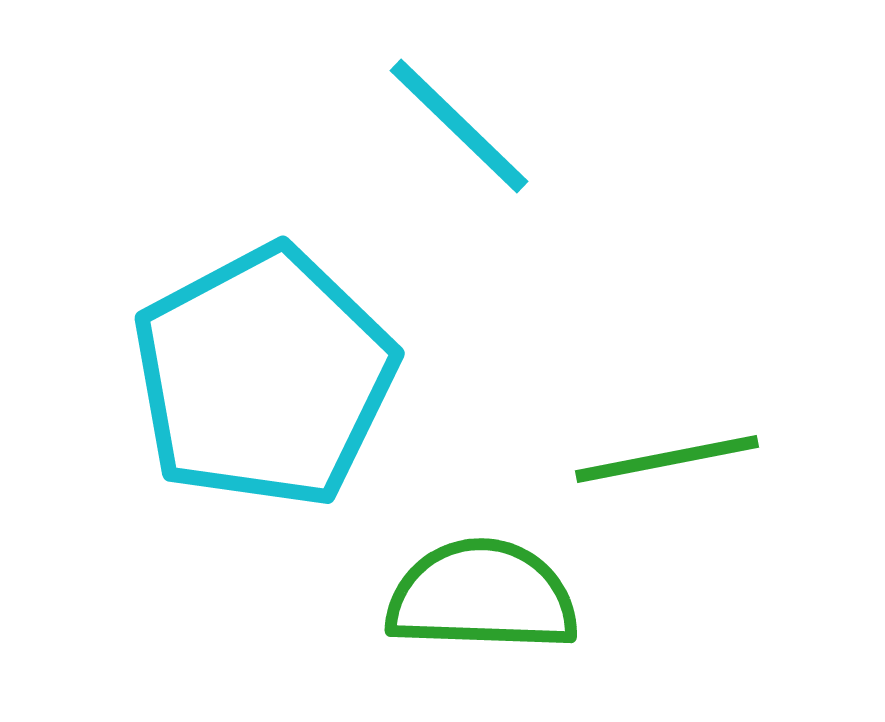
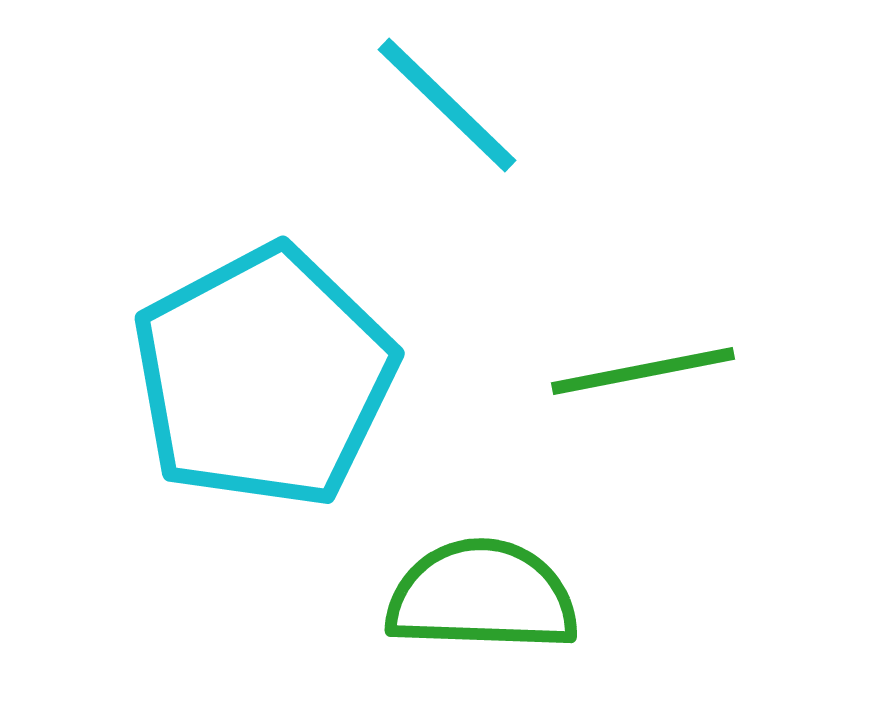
cyan line: moved 12 px left, 21 px up
green line: moved 24 px left, 88 px up
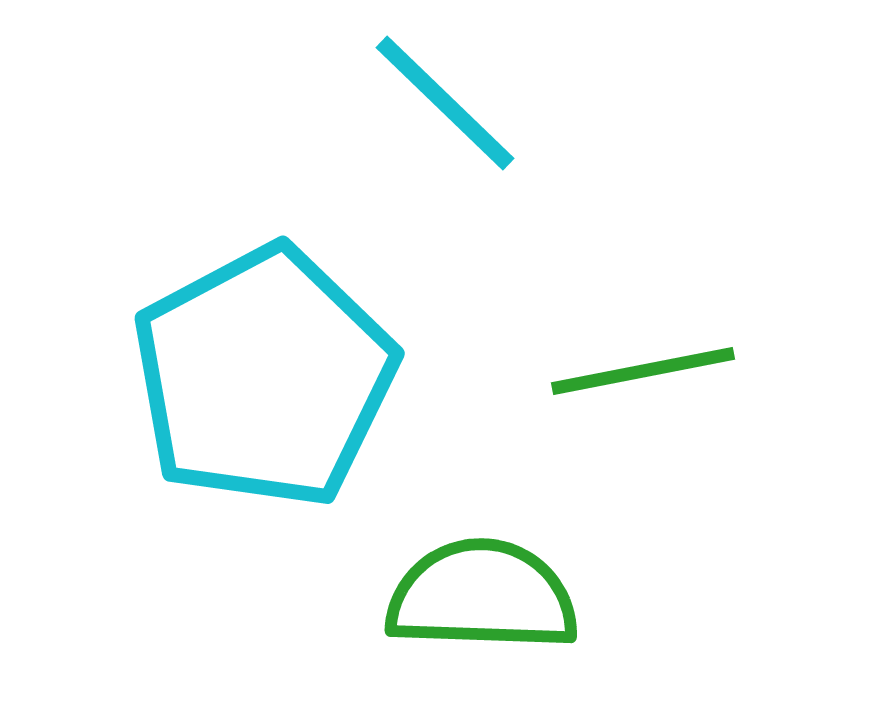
cyan line: moved 2 px left, 2 px up
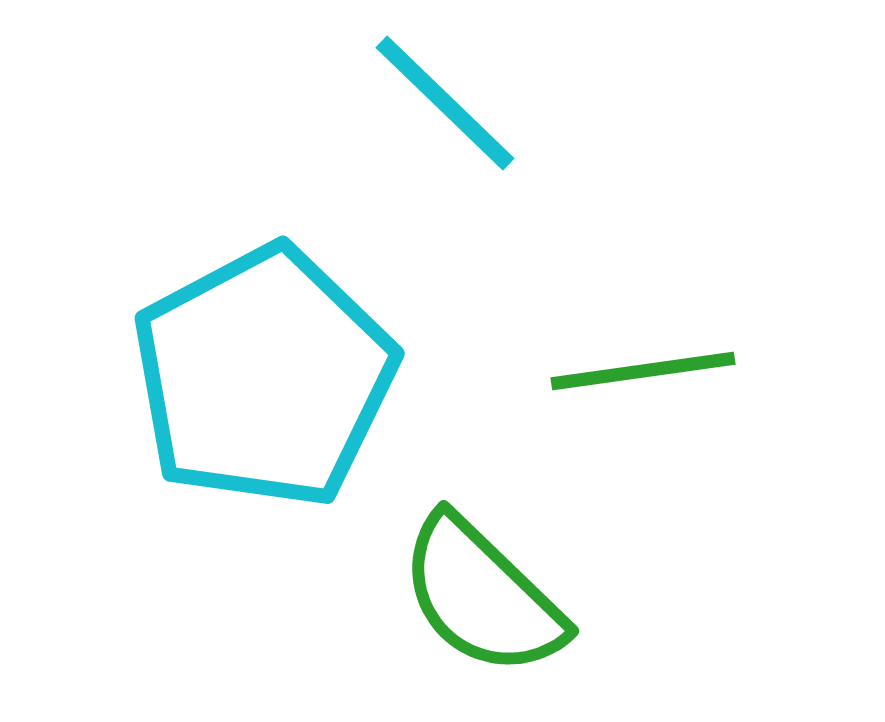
green line: rotated 3 degrees clockwise
green semicircle: rotated 138 degrees counterclockwise
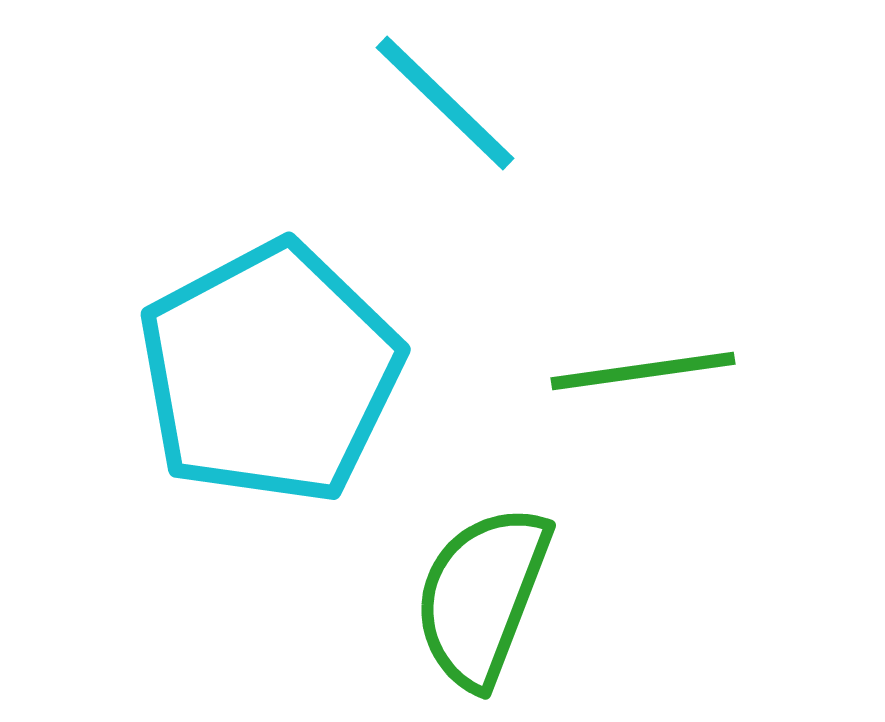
cyan pentagon: moved 6 px right, 4 px up
green semicircle: rotated 67 degrees clockwise
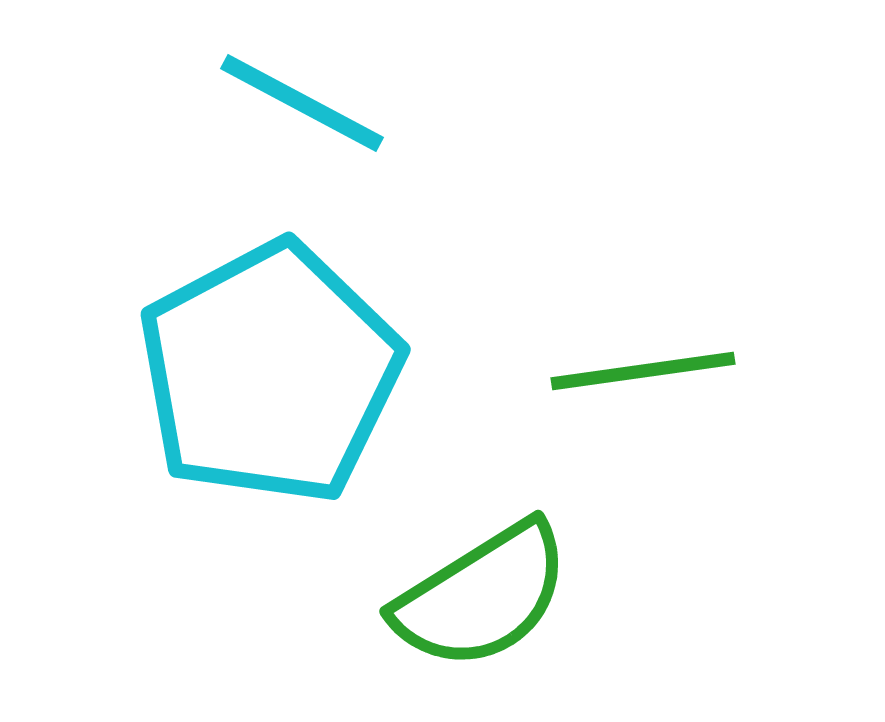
cyan line: moved 143 px left; rotated 16 degrees counterclockwise
green semicircle: rotated 143 degrees counterclockwise
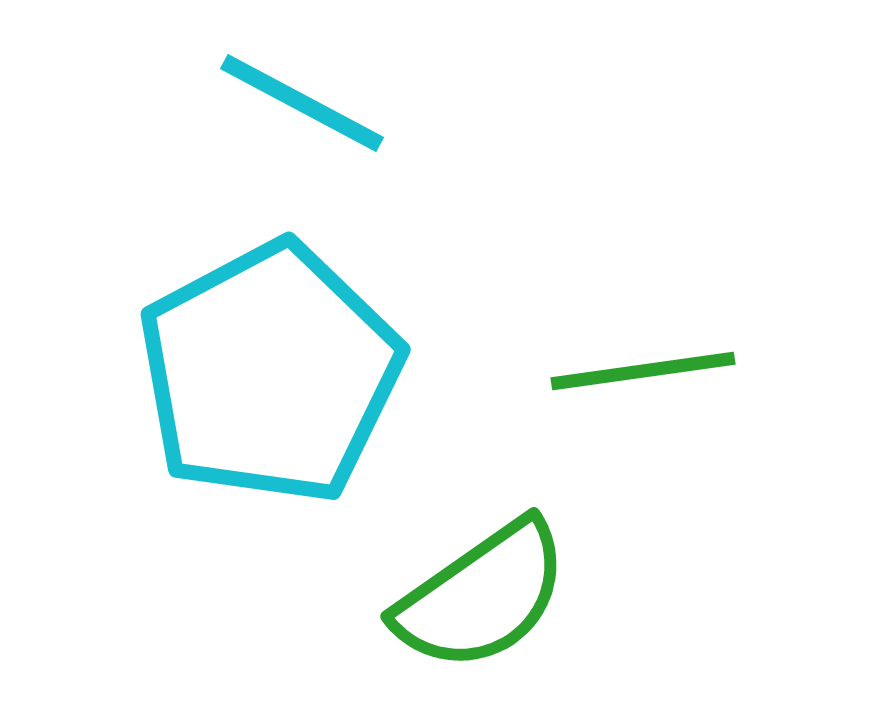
green semicircle: rotated 3 degrees counterclockwise
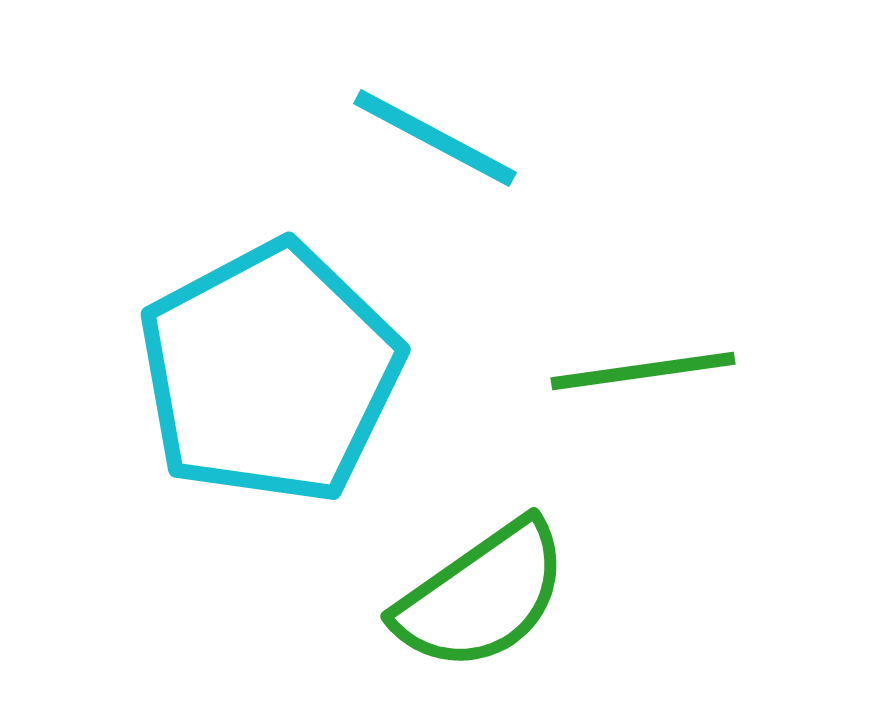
cyan line: moved 133 px right, 35 px down
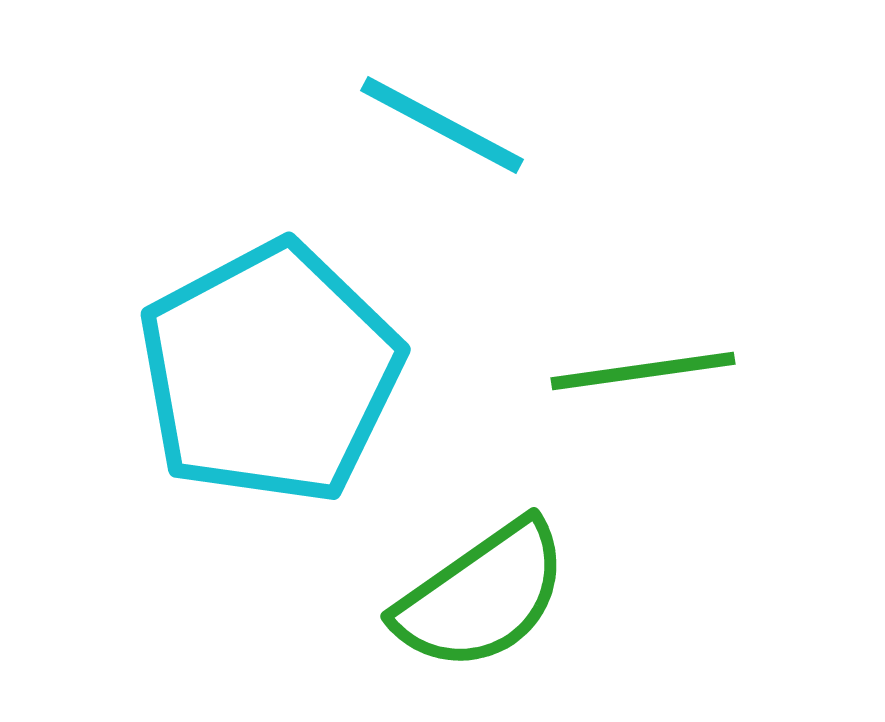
cyan line: moved 7 px right, 13 px up
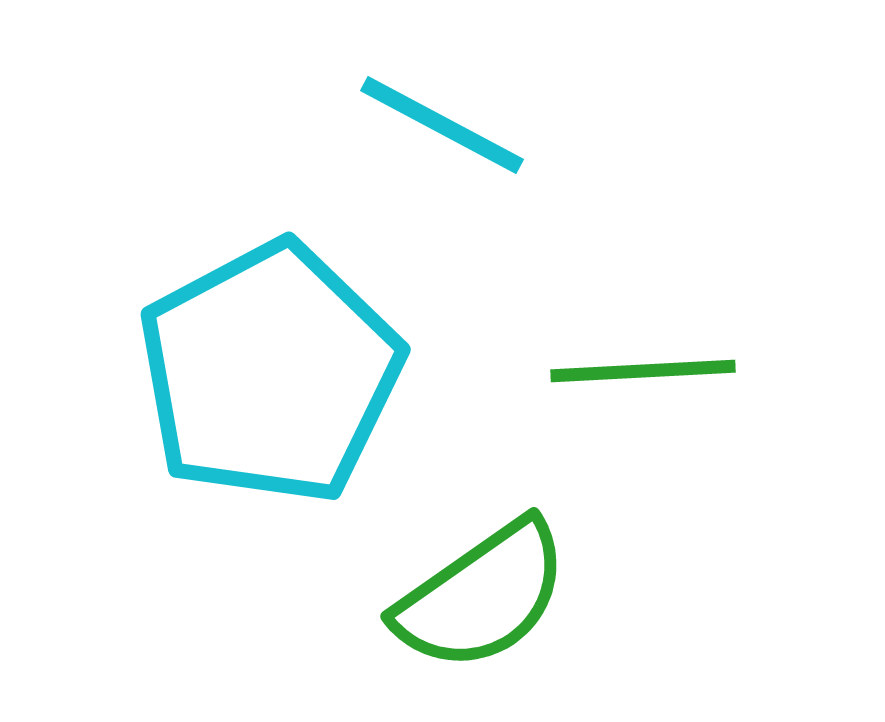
green line: rotated 5 degrees clockwise
